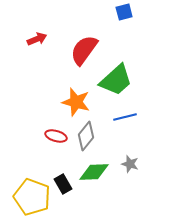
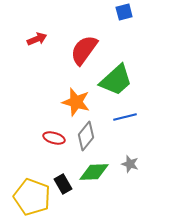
red ellipse: moved 2 px left, 2 px down
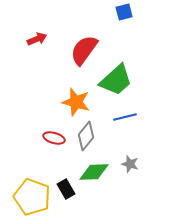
black rectangle: moved 3 px right, 5 px down
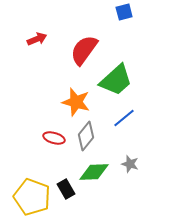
blue line: moved 1 px left, 1 px down; rotated 25 degrees counterclockwise
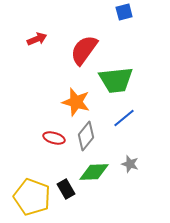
green trapezoid: rotated 36 degrees clockwise
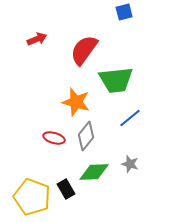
blue line: moved 6 px right
